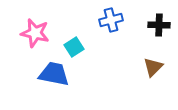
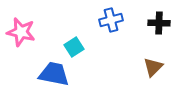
black cross: moved 2 px up
pink star: moved 14 px left, 1 px up
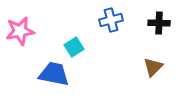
pink star: moved 1 px left, 1 px up; rotated 24 degrees counterclockwise
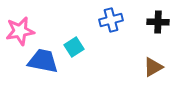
black cross: moved 1 px left, 1 px up
brown triangle: rotated 15 degrees clockwise
blue trapezoid: moved 11 px left, 13 px up
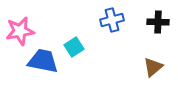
blue cross: moved 1 px right
brown triangle: rotated 10 degrees counterclockwise
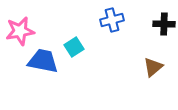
black cross: moved 6 px right, 2 px down
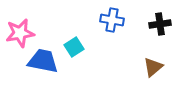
blue cross: rotated 25 degrees clockwise
black cross: moved 4 px left; rotated 10 degrees counterclockwise
pink star: moved 2 px down
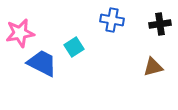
blue trapezoid: moved 1 px left, 2 px down; rotated 16 degrees clockwise
brown triangle: rotated 25 degrees clockwise
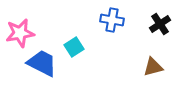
black cross: rotated 25 degrees counterclockwise
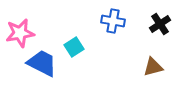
blue cross: moved 1 px right, 1 px down
